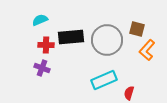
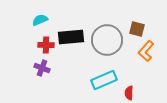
orange L-shape: moved 1 px left, 1 px down
red semicircle: rotated 16 degrees counterclockwise
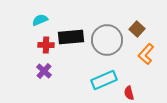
brown square: rotated 28 degrees clockwise
orange L-shape: moved 3 px down
purple cross: moved 2 px right, 3 px down; rotated 21 degrees clockwise
red semicircle: rotated 16 degrees counterclockwise
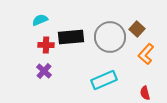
gray circle: moved 3 px right, 3 px up
red semicircle: moved 16 px right
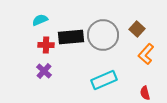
gray circle: moved 7 px left, 2 px up
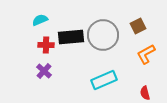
brown square: moved 1 px right, 3 px up; rotated 21 degrees clockwise
orange L-shape: rotated 20 degrees clockwise
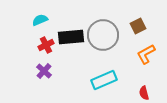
red cross: rotated 28 degrees counterclockwise
red semicircle: moved 1 px left
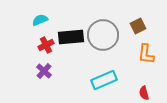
orange L-shape: rotated 55 degrees counterclockwise
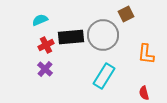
brown square: moved 12 px left, 12 px up
purple cross: moved 1 px right, 2 px up
cyan rectangle: moved 4 px up; rotated 35 degrees counterclockwise
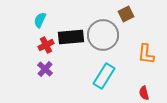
cyan semicircle: rotated 42 degrees counterclockwise
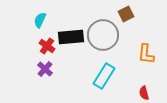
red cross: moved 1 px right, 1 px down; rotated 28 degrees counterclockwise
